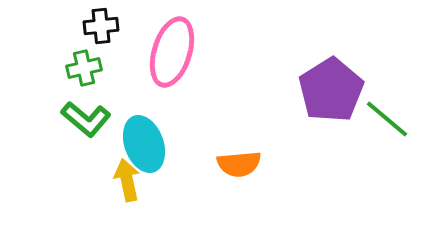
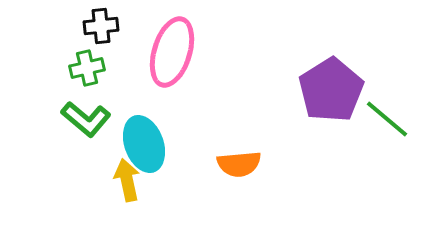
green cross: moved 3 px right
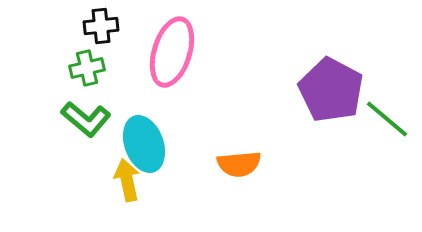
purple pentagon: rotated 12 degrees counterclockwise
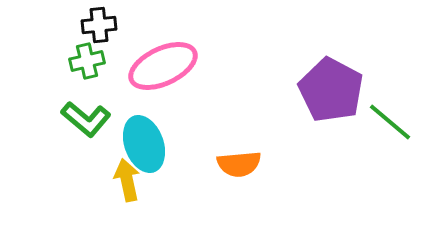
black cross: moved 2 px left, 1 px up
pink ellipse: moved 9 px left, 14 px down; rotated 48 degrees clockwise
green cross: moved 7 px up
green line: moved 3 px right, 3 px down
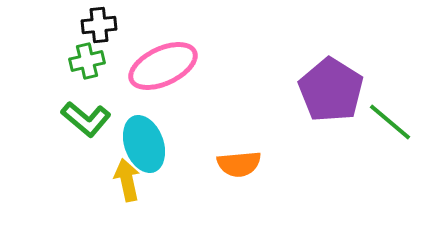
purple pentagon: rotated 4 degrees clockwise
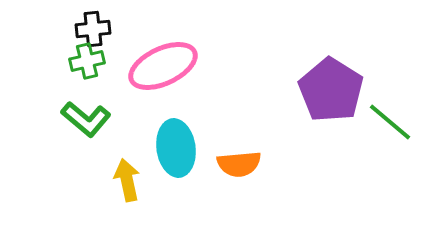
black cross: moved 6 px left, 4 px down
cyan ellipse: moved 32 px right, 4 px down; rotated 12 degrees clockwise
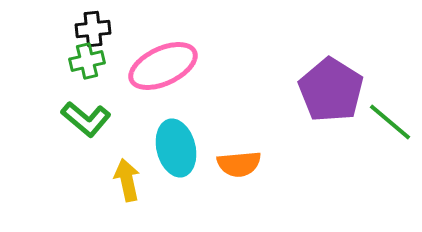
cyan ellipse: rotated 6 degrees counterclockwise
